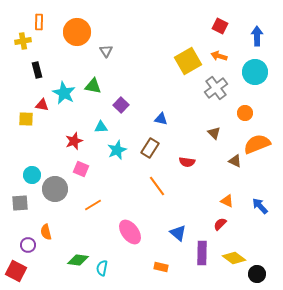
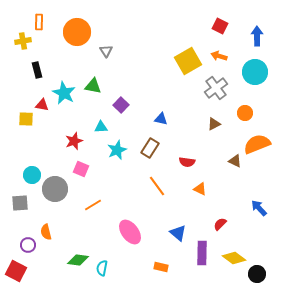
brown triangle at (214, 133): moved 9 px up; rotated 48 degrees clockwise
orange triangle at (227, 201): moved 27 px left, 12 px up
blue arrow at (260, 206): moved 1 px left, 2 px down
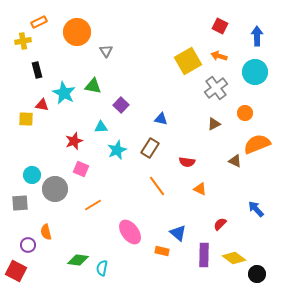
orange rectangle at (39, 22): rotated 63 degrees clockwise
blue arrow at (259, 208): moved 3 px left, 1 px down
purple rectangle at (202, 253): moved 2 px right, 2 px down
orange rectangle at (161, 267): moved 1 px right, 16 px up
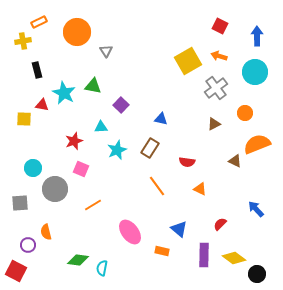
yellow square at (26, 119): moved 2 px left
cyan circle at (32, 175): moved 1 px right, 7 px up
blue triangle at (178, 233): moved 1 px right, 4 px up
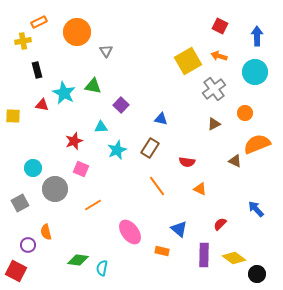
gray cross at (216, 88): moved 2 px left, 1 px down
yellow square at (24, 119): moved 11 px left, 3 px up
gray square at (20, 203): rotated 24 degrees counterclockwise
